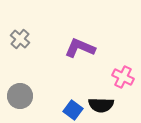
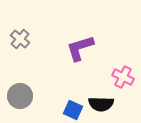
purple L-shape: rotated 40 degrees counterclockwise
black semicircle: moved 1 px up
blue square: rotated 12 degrees counterclockwise
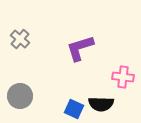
pink cross: rotated 20 degrees counterclockwise
blue square: moved 1 px right, 1 px up
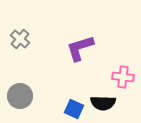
black semicircle: moved 2 px right, 1 px up
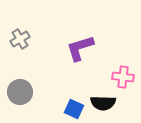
gray cross: rotated 18 degrees clockwise
gray circle: moved 4 px up
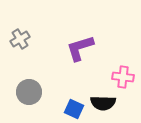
gray circle: moved 9 px right
